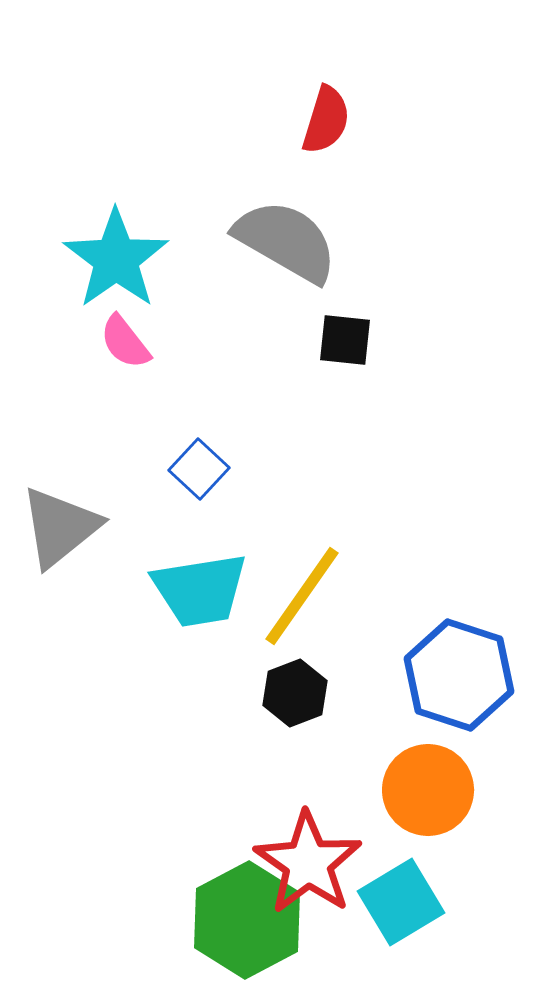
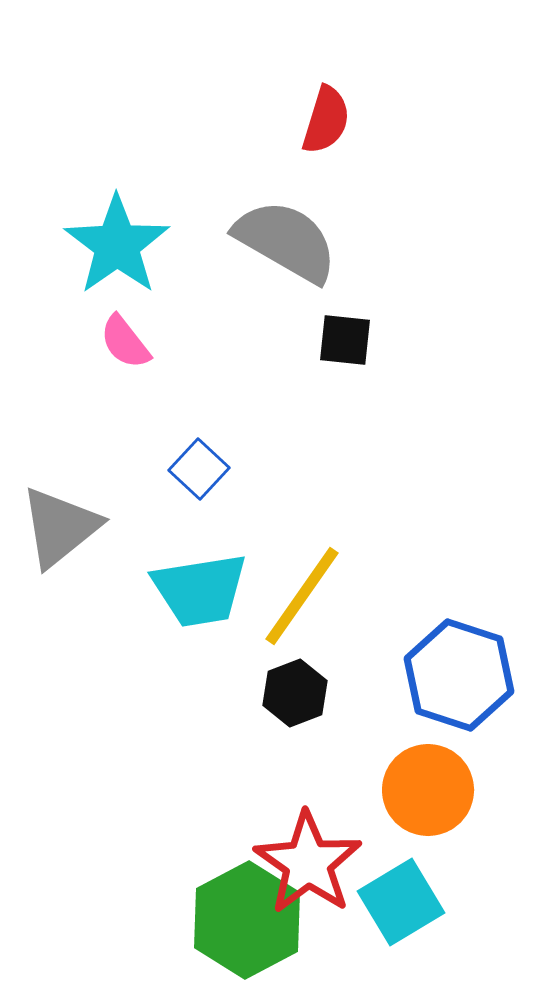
cyan star: moved 1 px right, 14 px up
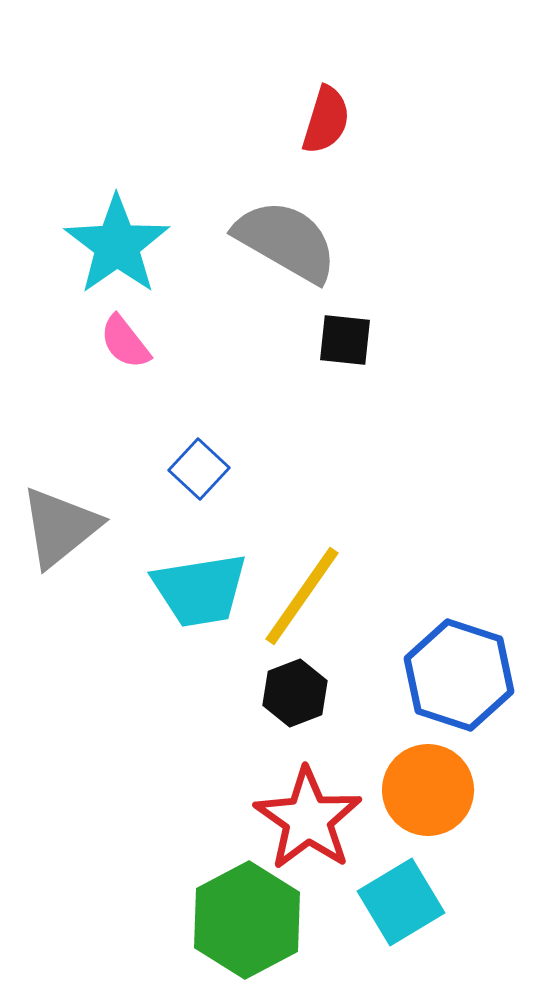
red star: moved 44 px up
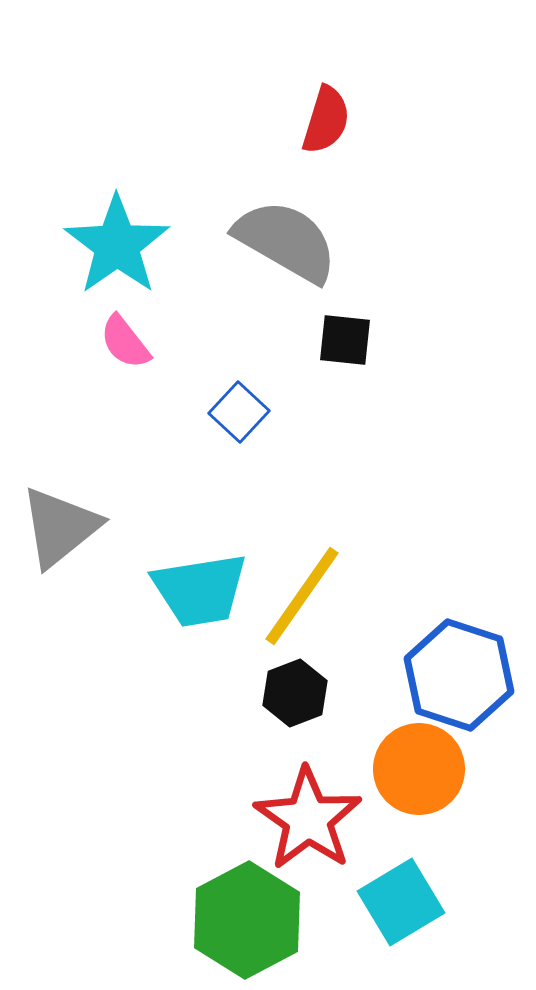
blue square: moved 40 px right, 57 px up
orange circle: moved 9 px left, 21 px up
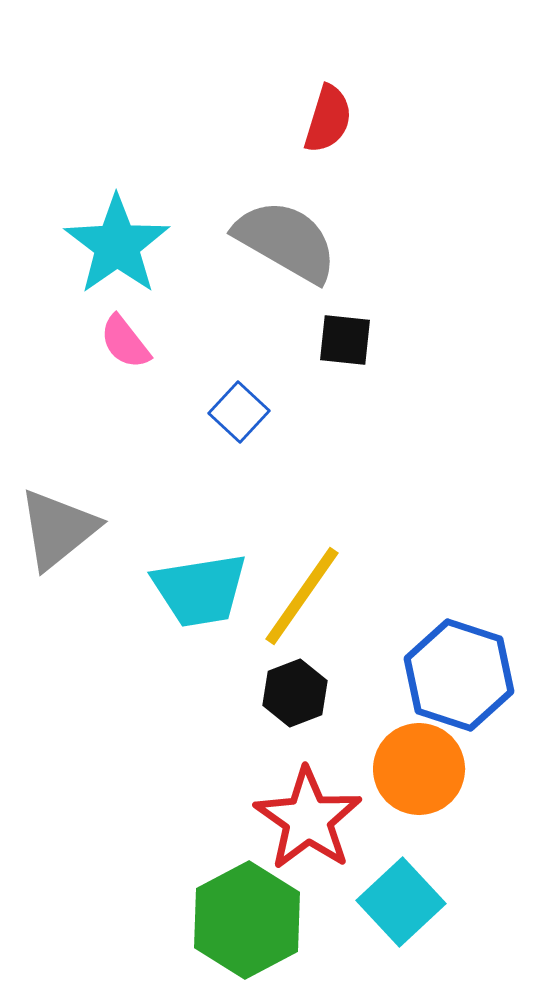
red semicircle: moved 2 px right, 1 px up
gray triangle: moved 2 px left, 2 px down
cyan square: rotated 12 degrees counterclockwise
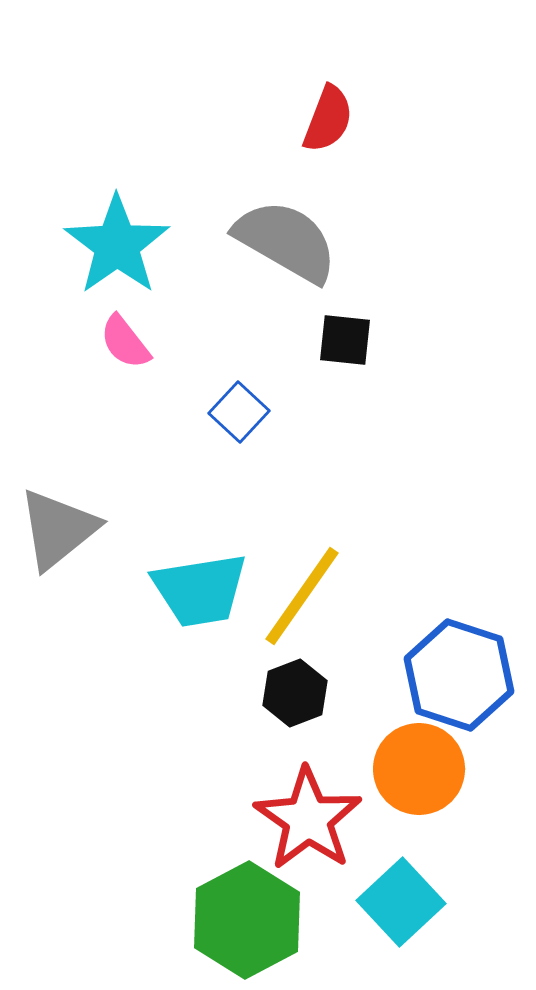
red semicircle: rotated 4 degrees clockwise
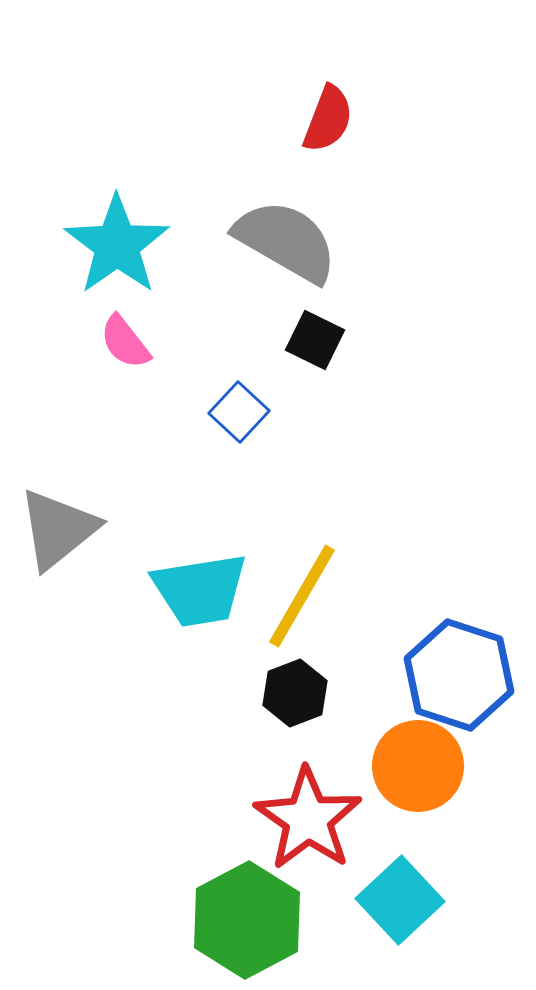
black square: moved 30 px left; rotated 20 degrees clockwise
yellow line: rotated 5 degrees counterclockwise
orange circle: moved 1 px left, 3 px up
cyan square: moved 1 px left, 2 px up
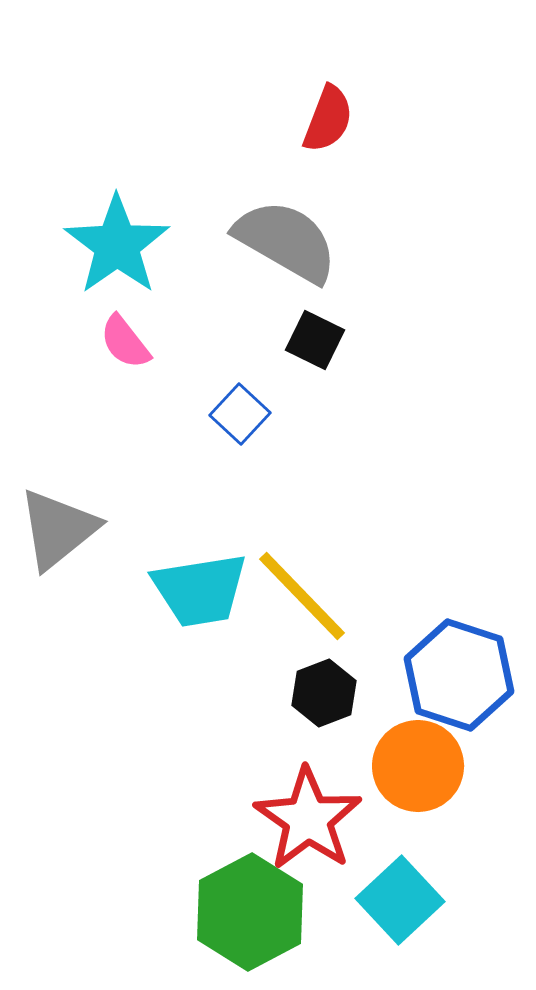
blue square: moved 1 px right, 2 px down
yellow line: rotated 74 degrees counterclockwise
black hexagon: moved 29 px right
green hexagon: moved 3 px right, 8 px up
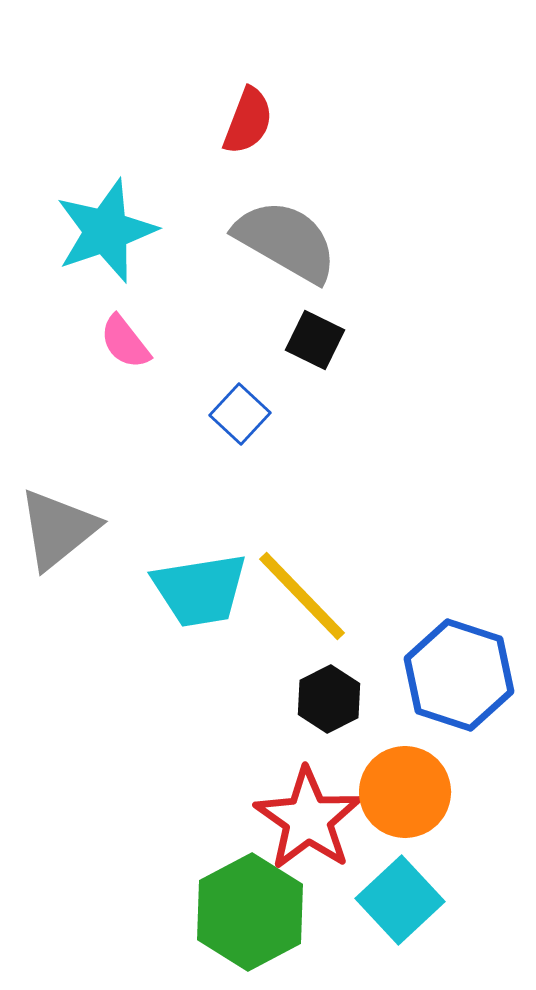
red semicircle: moved 80 px left, 2 px down
cyan star: moved 11 px left, 14 px up; rotated 16 degrees clockwise
black hexagon: moved 5 px right, 6 px down; rotated 6 degrees counterclockwise
orange circle: moved 13 px left, 26 px down
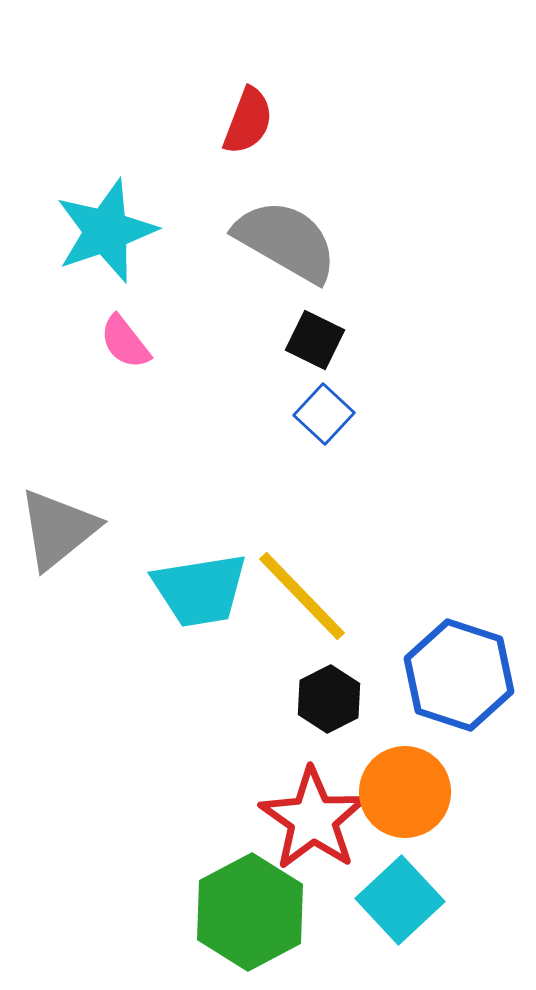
blue square: moved 84 px right
red star: moved 5 px right
